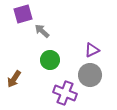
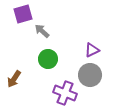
green circle: moved 2 px left, 1 px up
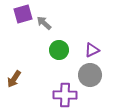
gray arrow: moved 2 px right, 8 px up
green circle: moved 11 px right, 9 px up
purple cross: moved 2 px down; rotated 20 degrees counterclockwise
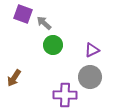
purple square: rotated 36 degrees clockwise
green circle: moved 6 px left, 5 px up
gray circle: moved 2 px down
brown arrow: moved 1 px up
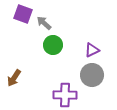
gray circle: moved 2 px right, 2 px up
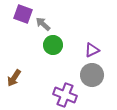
gray arrow: moved 1 px left, 1 px down
purple cross: rotated 20 degrees clockwise
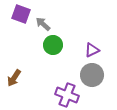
purple square: moved 2 px left
purple cross: moved 2 px right
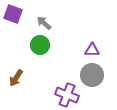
purple square: moved 8 px left
gray arrow: moved 1 px right, 1 px up
green circle: moved 13 px left
purple triangle: rotated 28 degrees clockwise
brown arrow: moved 2 px right
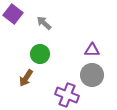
purple square: rotated 18 degrees clockwise
green circle: moved 9 px down
brown arrow: moved 10 px right
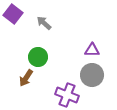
green circle: moved 2 px left, 3 px down
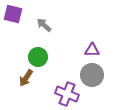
purple square: rotated 24 degrees counterclockwise
gray arrow: moved 2 px down
purple cross: moved 1 px up
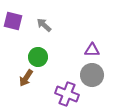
purple square: moved 7 px down
